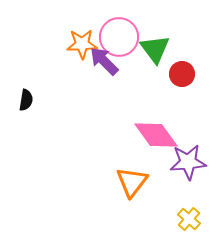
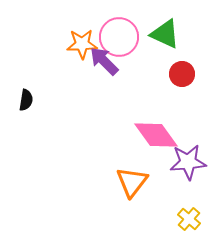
green triangle: moved 10 px right, 15 px up; rotated 28 degrees counterclockwise
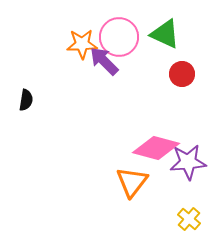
pink diamond: moved 13 px down; rotated 39 degrees counterclockwise
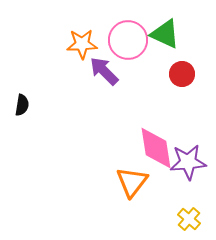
pink circle: moved 9 px right, 3 px down
purple arrow: moved 10 px down
black semicircle: moved 4 px left, 5 px down
pink diamond: rotated 66 degrees clockwise
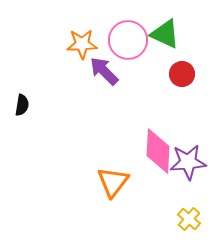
pink diamond: moved 2 px right, 3 px down; rotated 12 degrees clockwise
orange triangle: moved 19 px left
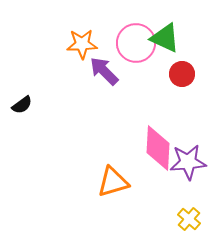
green triangle: moved 4 px down
pink circle: moved 8 px right, 3 px down
black semicircle: rotated 45 degrees clockwise
pink diamond: moved 3 px up
orange triangle: rotated 36 degrees clockwise
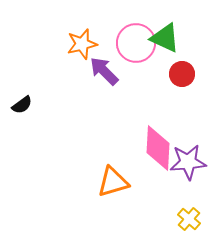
orange star: rotated 12 degrees counterclockwise
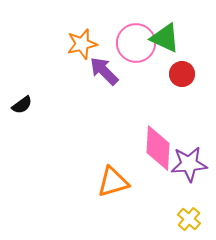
purple star: moved 1 px right, 2 px down
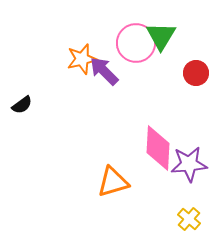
green triangle: moved 4 px left, 2 px up; rotated 36 degrees clockwise
orange star: moved 15 px down
red circle: moved 14 px right, 1 px up
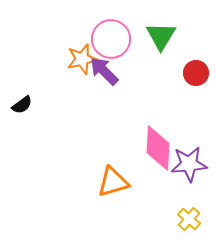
pink circle: moved 25 px left, 4 px up
